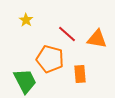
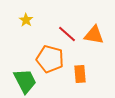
orange triangle: moved 3 px left, 4 px up
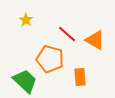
orange triangle: moved 1 px right, 5 px down; rotated 20 degrees clockwise
orange rectangle: moved 3 px down
green trapezoid: rotated 20 degrees counterclockwise
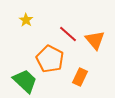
red line: moved 1 px right
orange triangle: rotated 20 degrees clockwise
orange pentagon: rotated 12 degrees clockwise
orange rectangle: rotated 30 degrees clockwise
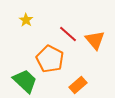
orange rectangle: moved 2 px left, 8 px down; rotated 24 degrees clockwise
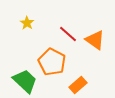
yellow star: moved 1 px right, 3 px down
orange triangle: rotated 15 degrees counterclockwise
orange pentagon: moved 2 px right, 3 px down
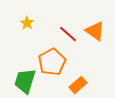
orange triangle: moved 9 px up
orange pentagon: rotated 16 degrees clockwise
green trapezoid: rotated 116 degrees counterclockwise
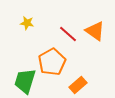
yellow star: rotated 24 degrees counterclockwise
